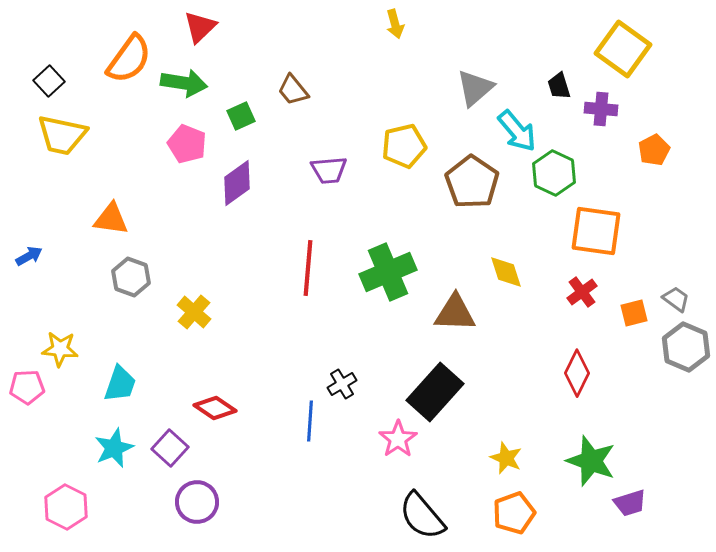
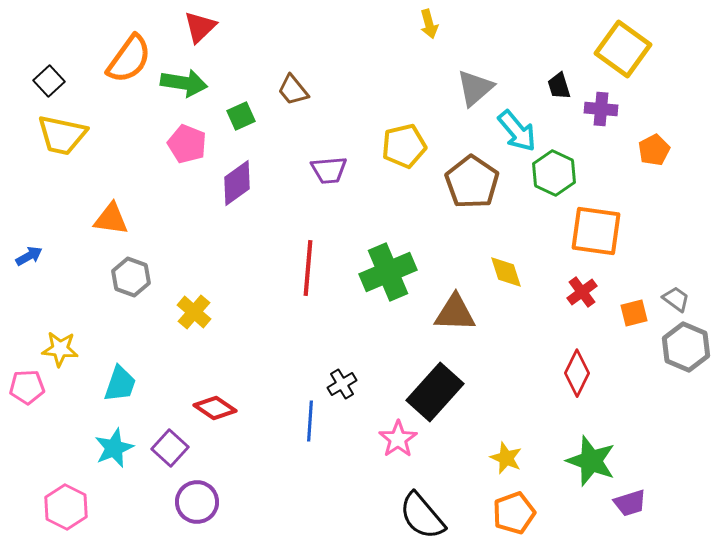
yellow arrow at (395, 24): moved 34 px right
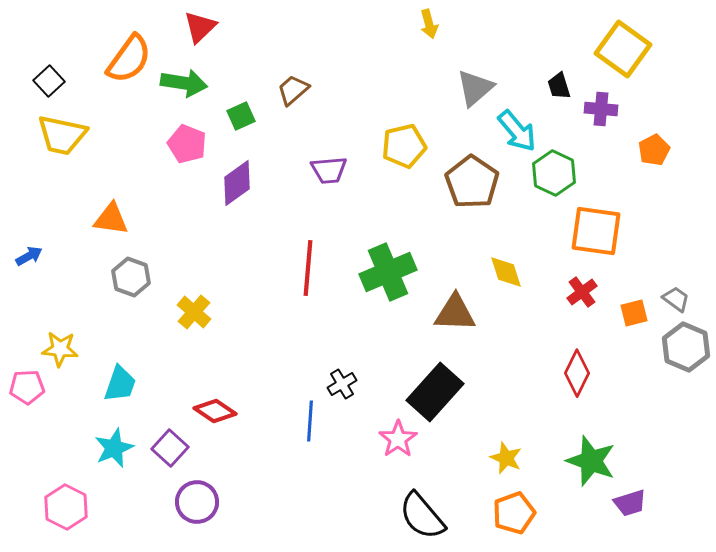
brown trapezoid at (293, 90): rotated 88 degrees clockwise
red diamond at (215, 408): moved 3 px down
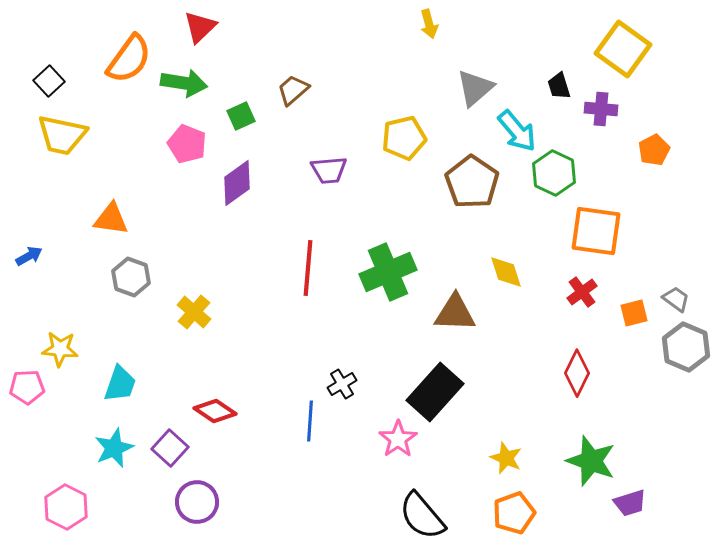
yellow pentagon at (404, 146): moved 8 px up
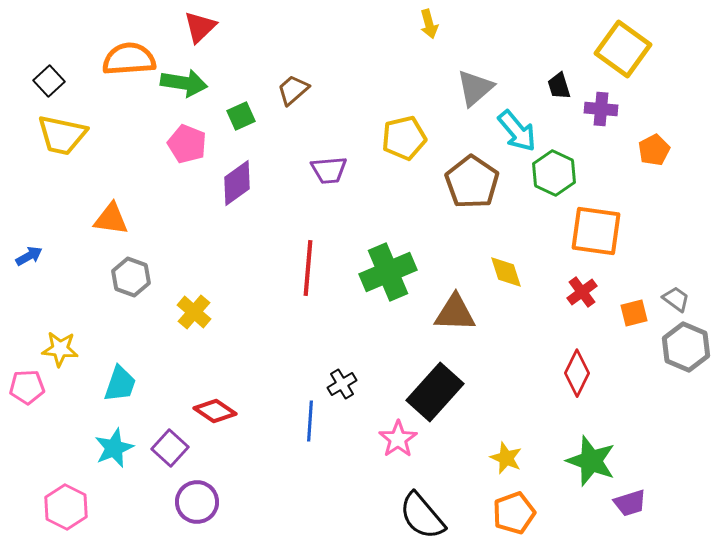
orange semicircle at (129, 59): rotated 130 degrees counterclockwise
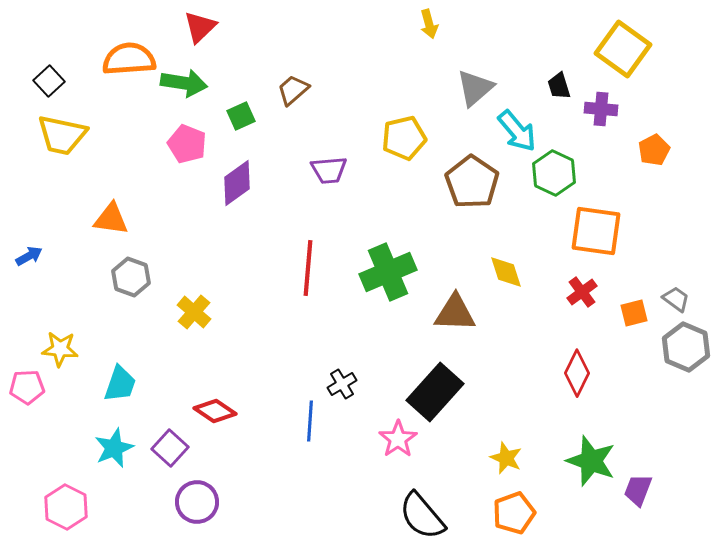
purple trapezoid at (630, 503): moved 8 px right, 13 px up; rotated 128 degrees clockwise
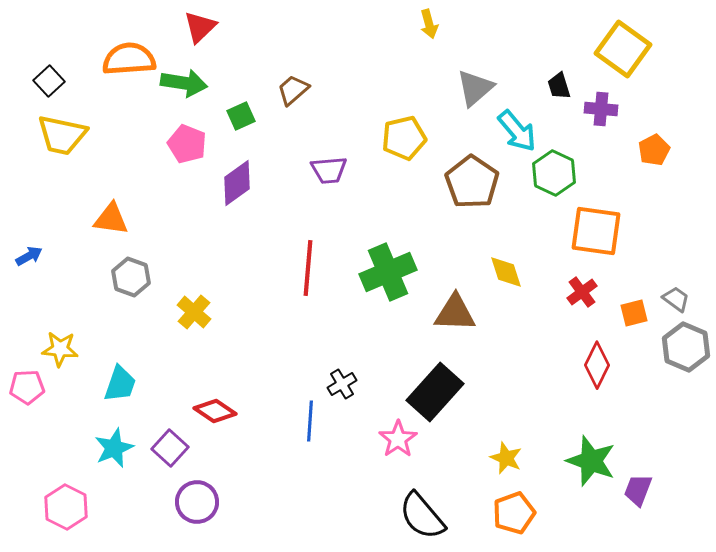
red diamond at (577, 373): moved 20 px right, 8 px up
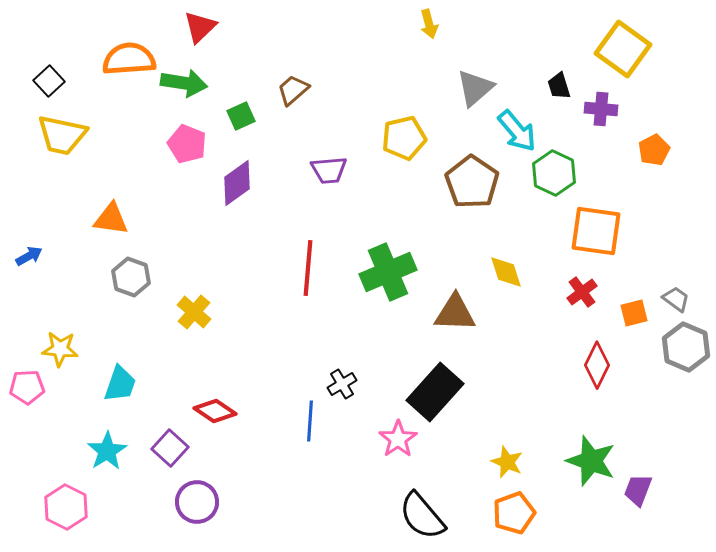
cyan star at (114, 448): moved 7 px left, 3 px down; rotated 9 degrees counterclockwise
yellow star at (506, 458): moved 1 px right, 4 px down
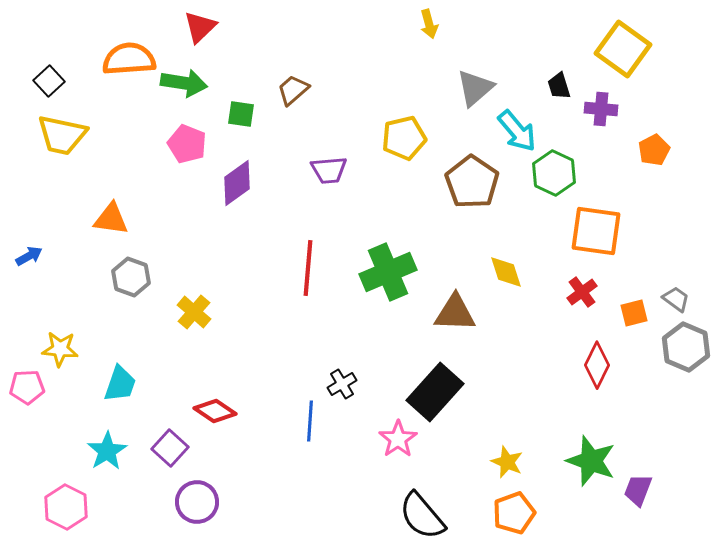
green square at (241, 116): moved 2 px up; rotated 32 degrees clockwise
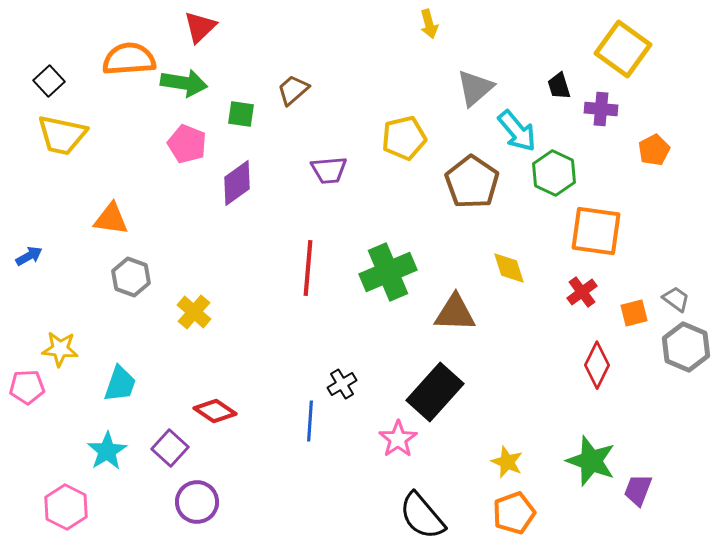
yellow diamond at (506, 272): moved 3 px right, 4 px up
